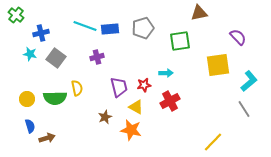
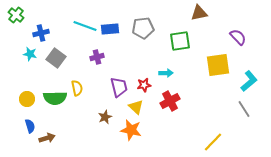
gray pentagon: rotated 10 degrees clockwise
yellow triangle: rotated 14 degrees clockwise
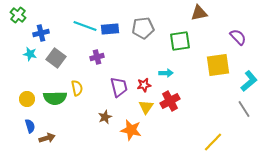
green cross: moved 2 px right
yellow triangle: moved 10 px right; rotated 21 degrees clockwise
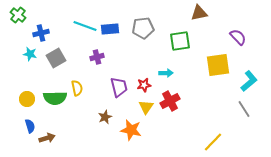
gray square: rotated 24 degrees clockwise
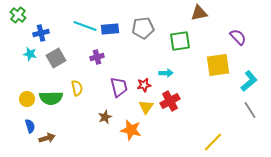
green semicircle: moved 4 px left
gray line: moved 6 px right, 1 px down
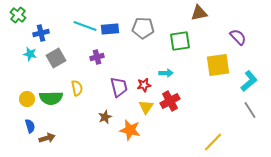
gray pentagon: rotated 10 degrees clockwise
orange star: moved 1 px left
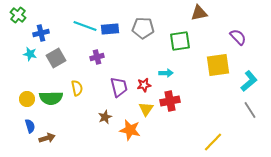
red cross: rotated 18 degrees clockwise
yellow triangle: moved 2 px down
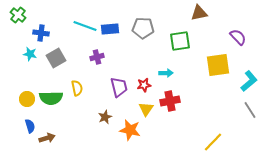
blue cross: rotated 21 degrees clockwise
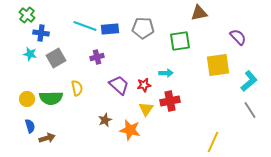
green cross: moved 9 px right
purple trapezoid: moved 2 px up; rotated 35 degrees counterclockwise
brown star: moved 3 px down
yellow line: rotated 20 degrees counterclockwise
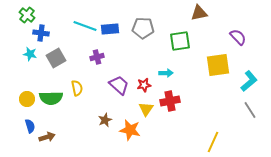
brown arrow: moved 1 px up
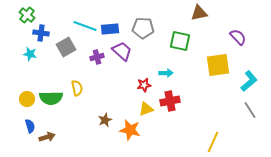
green square: rotated 20 degrees clockwise
gray square: moved 10 px right, 11 px up
purple trapezoid: moved 3 px right, 34 px up
yellow triangle: rotated 35 degrees clockwise
